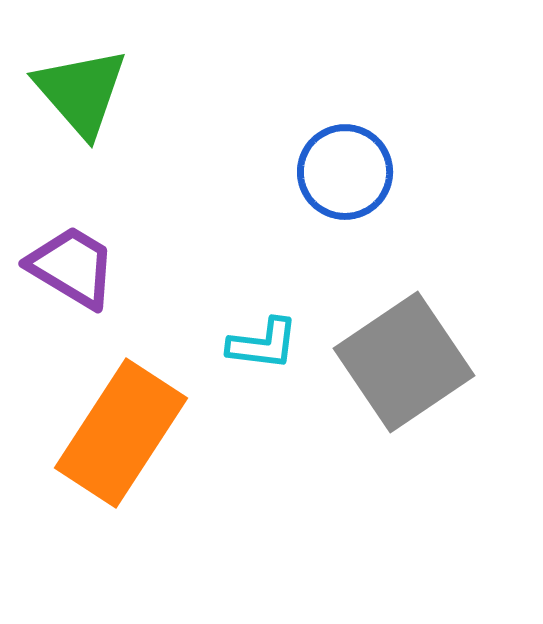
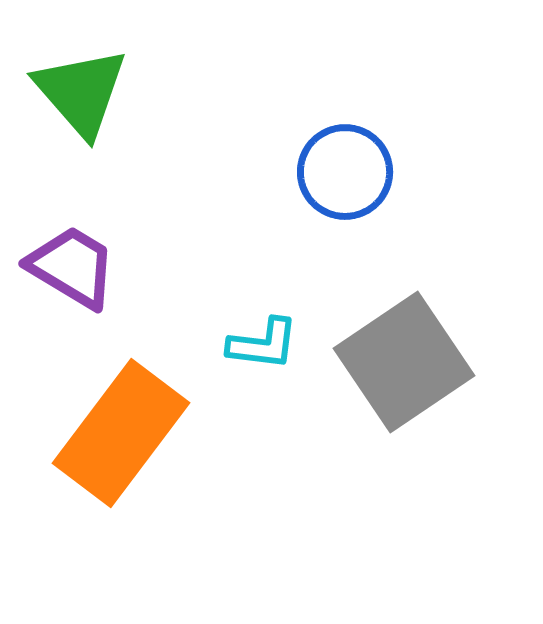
orange rectangle: rotated 4 degrees clockwise
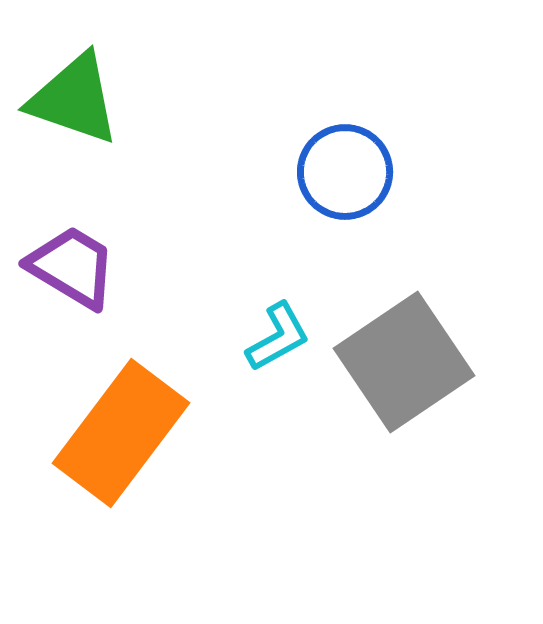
green triangle: moved 7 px left, 7 px down; rotated 30 degrees counterclockwise
cyan L-shape: moved 15 px right, 7 px up; rotated 36 degrees counterclockwise
